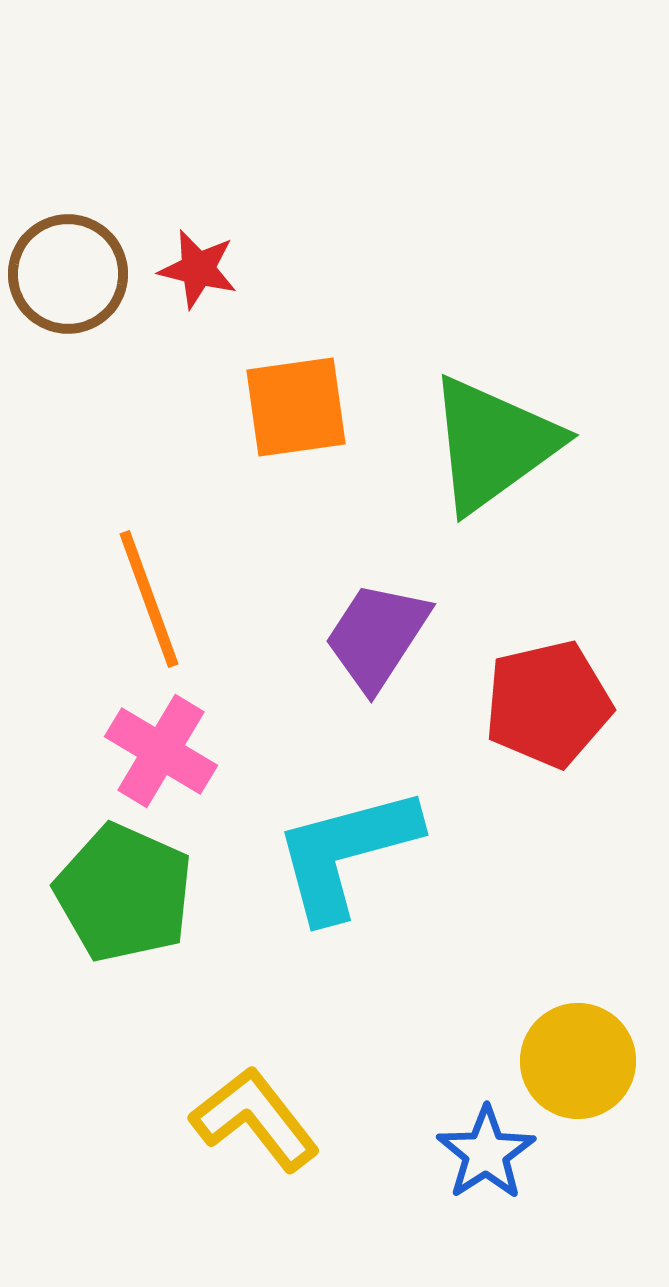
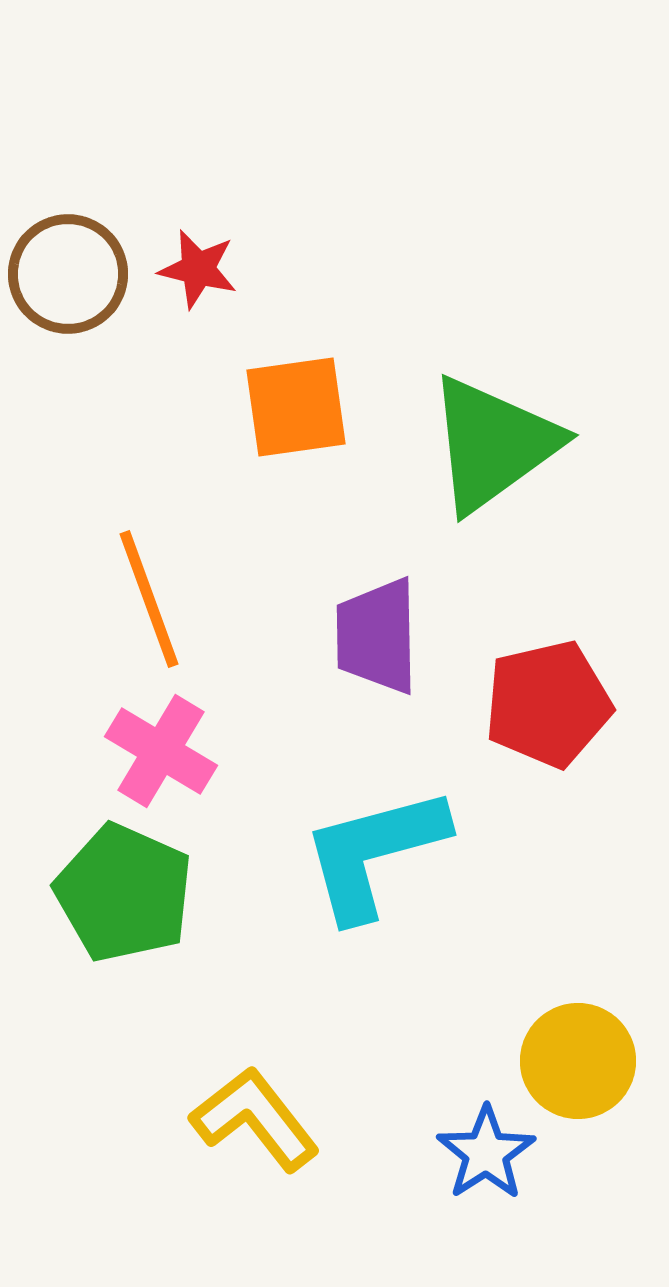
purple trapezoid: rotated 34 degrees counterclockwise
cyan L-shape: moved 28 px right
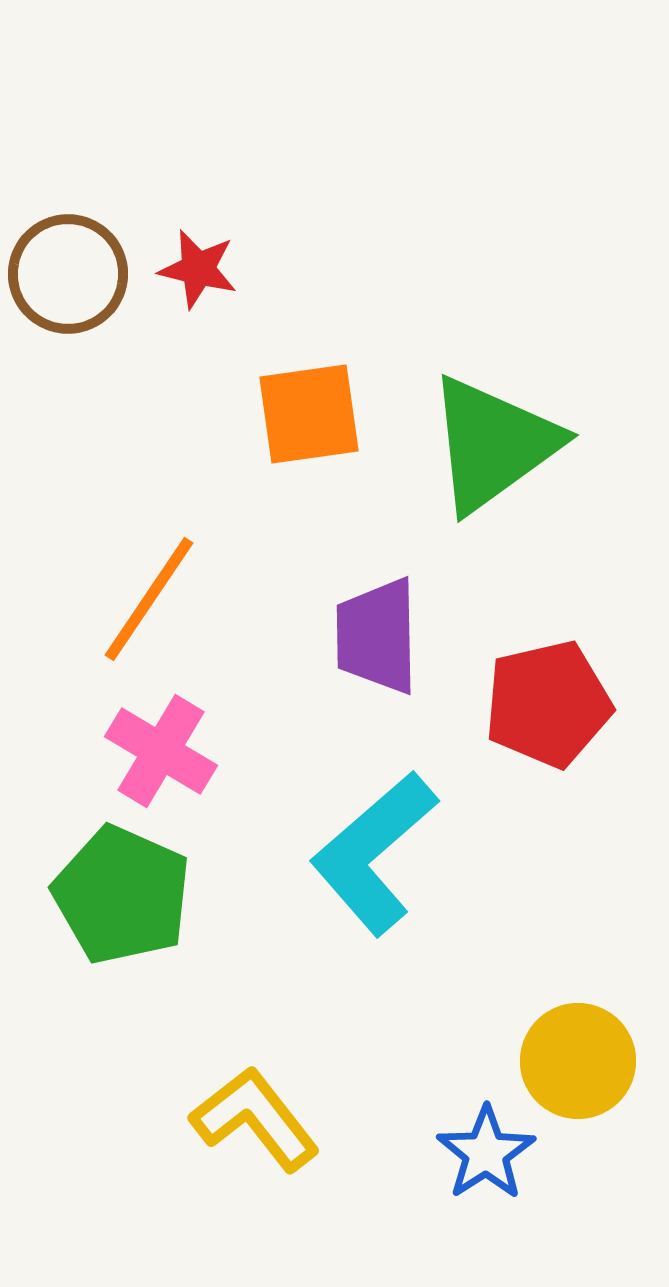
orange square: moved 13 px right, 7 px down
orange line: rotated 54 degrees clockwise
cyan L-shape: rotated 26 degrees counterclockwise
green pentagon: moved 2 px left, 2 px down
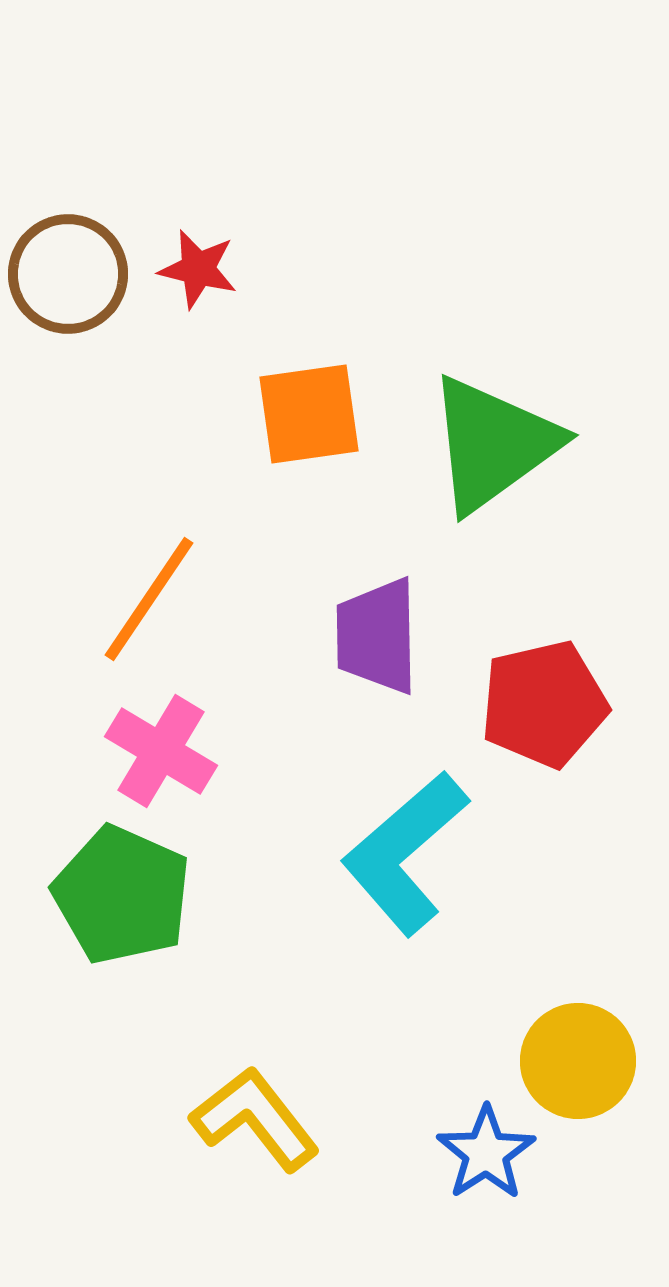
red pentagon: moved 4 px left
cyan L-shape: moved 31 px right
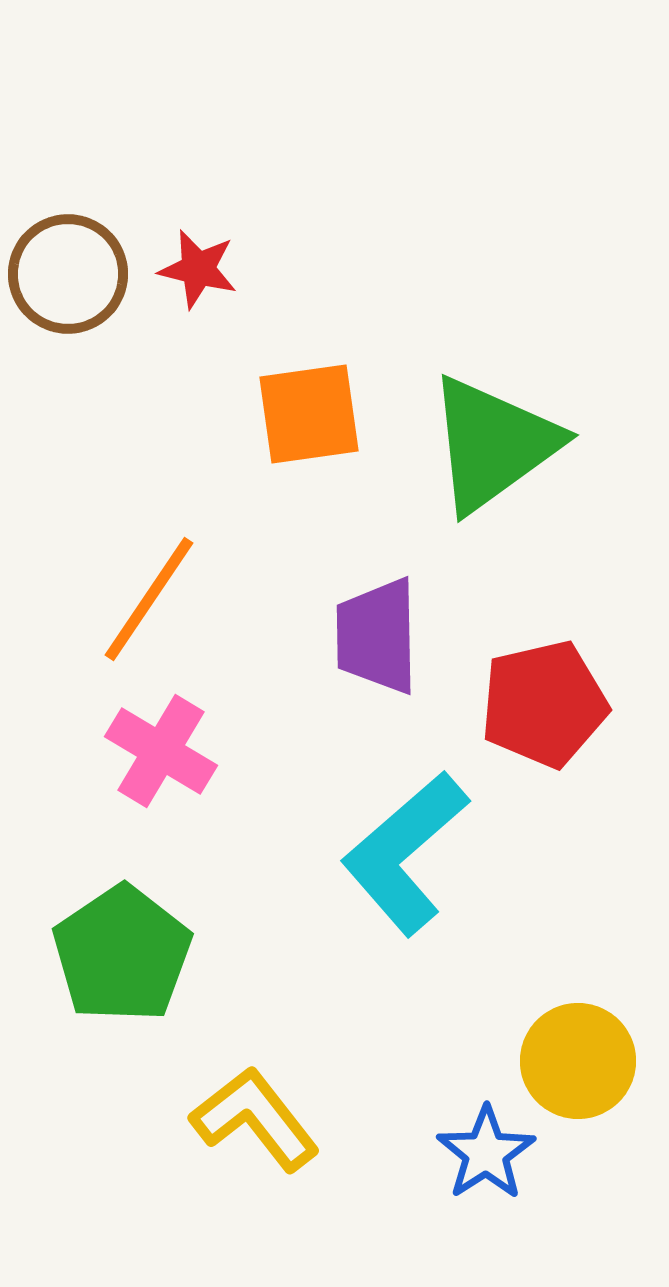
green pentagon: moved 59 px down; rotated 14 degrees clockwise
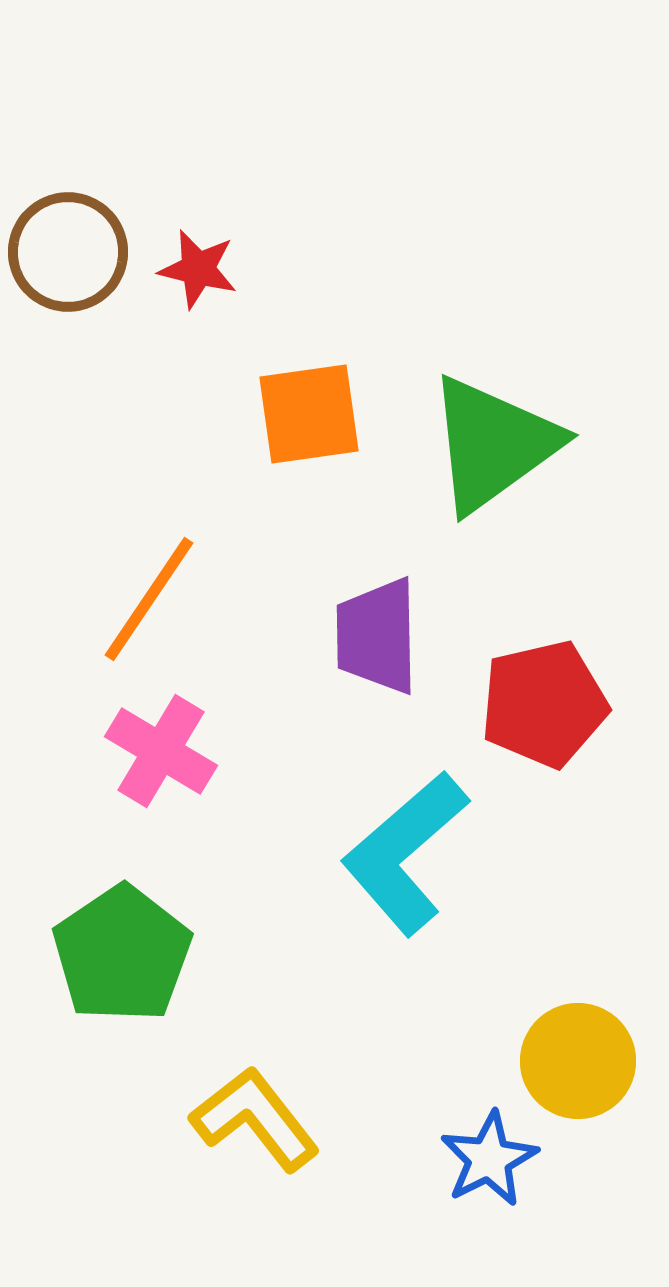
brown circle: moved 22 px up
blue star: moved 3 px right, 6 px down; rotated 6 degrees clockwise
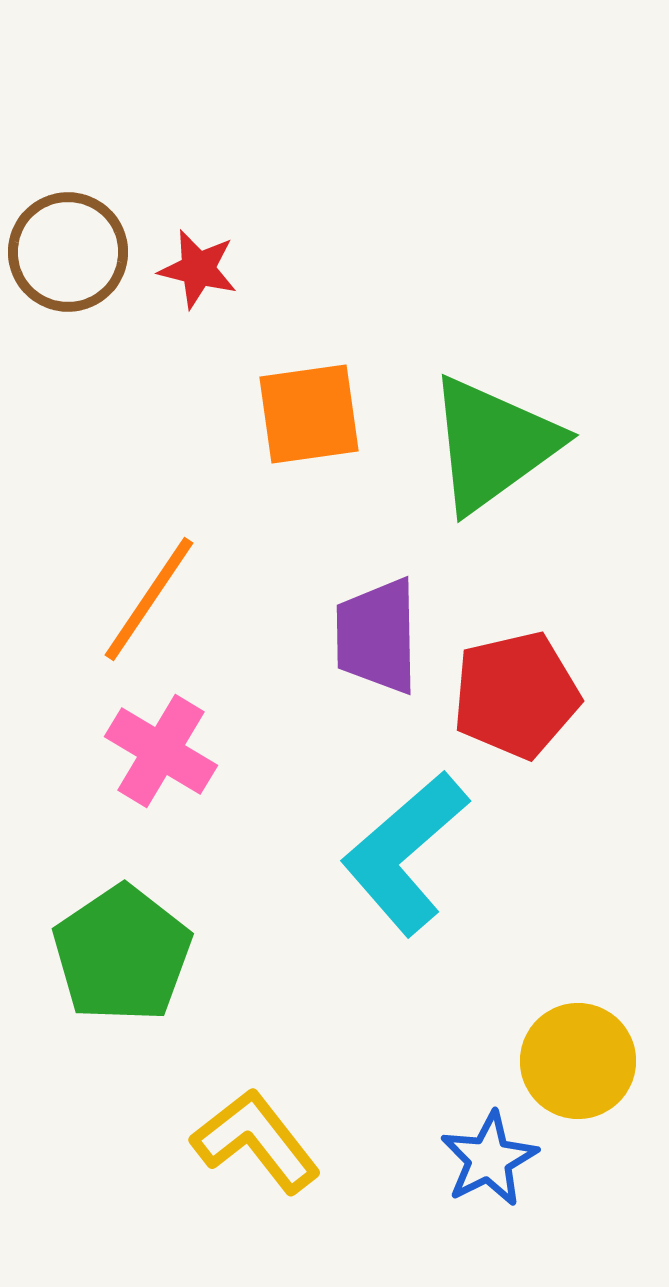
red pentagon: moved 28 px left, 9 px up
yellow L-shape: moved 1 px right, 22 px down
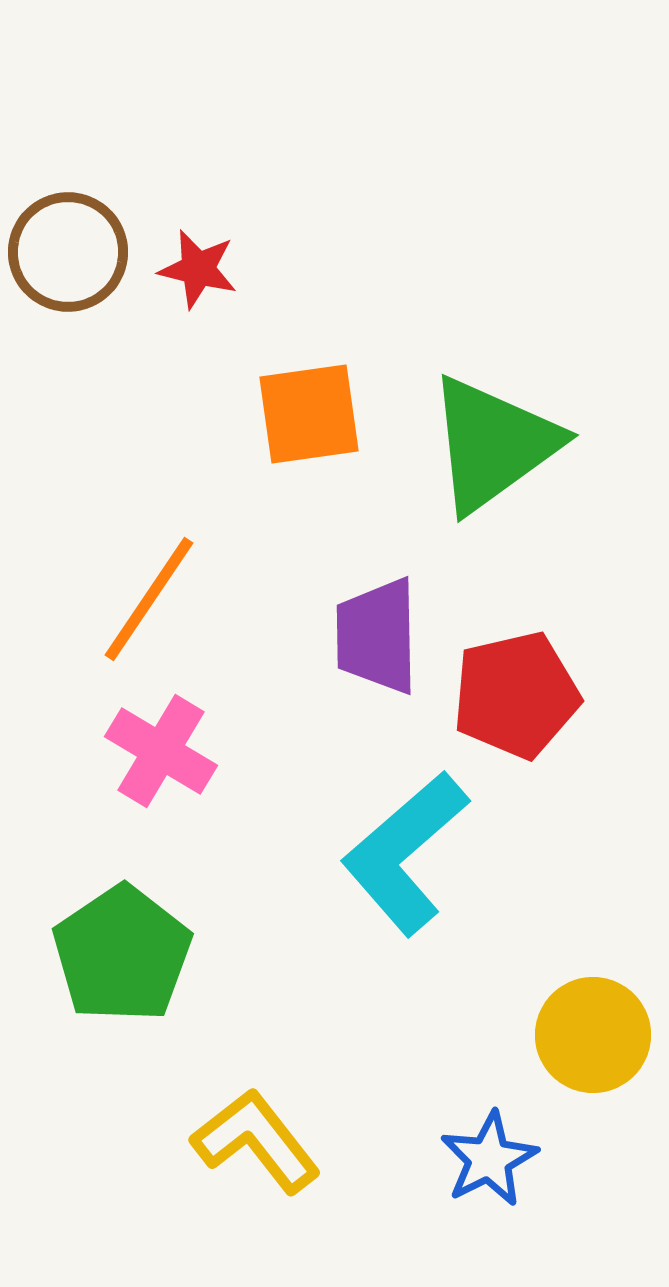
yellow circle: moved 15 px right, 26 px up
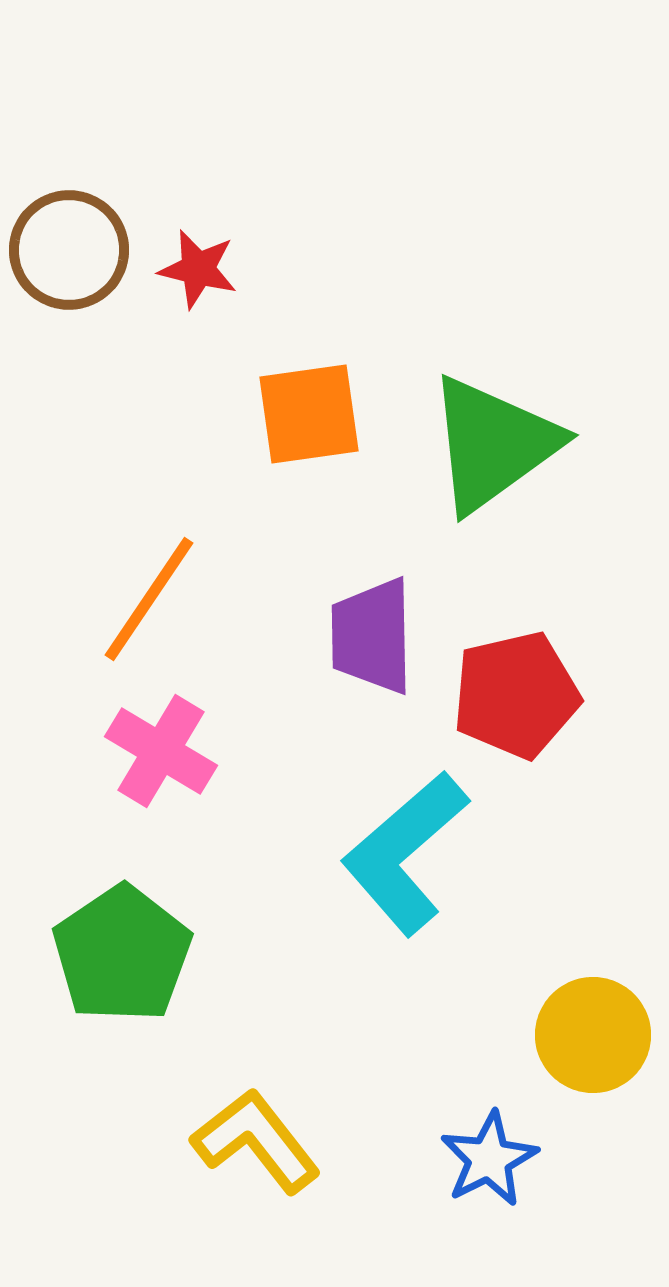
brown circle: moved 1 px right, 2 px up
purple trapezoid: moved 5 px left
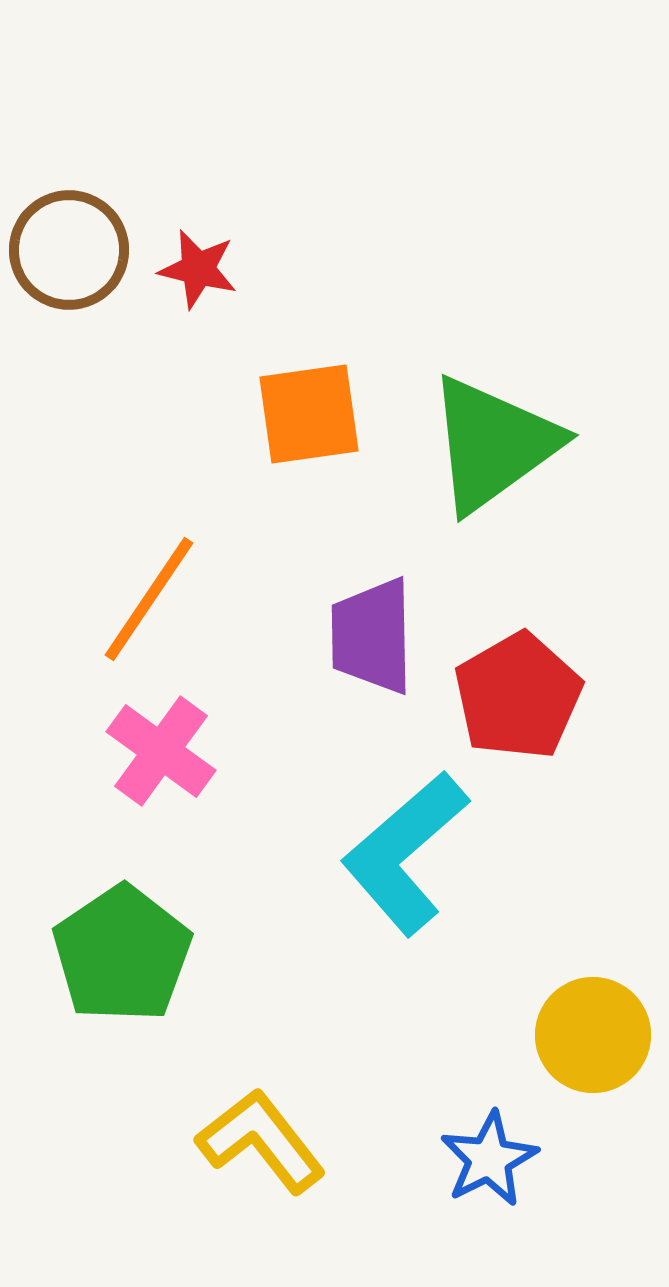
red pentagon: moved 2 px right, 1 px down; rotated 17 degrees counterclockwise
pink cross: rotated 5 degrees clockwise
yellow L-shape: moved 5 px right
